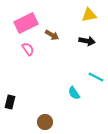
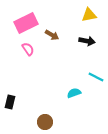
cyan semicircle: rotated 104 degrees clockwise
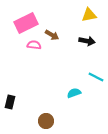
pink semicircle: moved 6 px right, 4 px up; rotated 48 degrees counterclockwise
brown circle: moved 1 px right, 1 px up
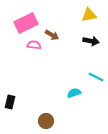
black arrow: moved 4 px right
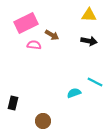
yellow triangle: rotated 14 degrees clockwise
black arrow: moved 2 px left
cyan line: moved 1 px left, 5 px down
black rectangle: moved 3 px right, 1 px down
brown circle: moved 3 px left
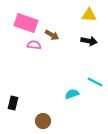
pink rectangle: rotated 45 degrees clockwise
cyan semicircle: moved 2 px left, 1 px down
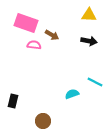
black rectangle: moved 2 px up
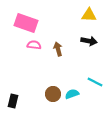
brown arrow: moved 6 px right, 14 px down; rotated 136 degrees counterclockwise
brown circle: moved 10 px right, 27 px up
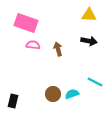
pink semicircle: moved 1 px left
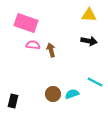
brown arrow: moved 7 px left, 1 px down
